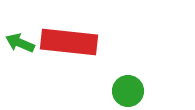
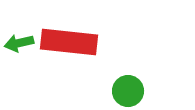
green arrow: moved 1 px left; rotated 36 degrees counterclockwise
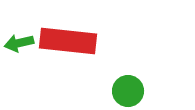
red rectangle: moved 1 px left, 1 px up
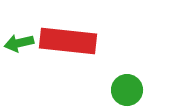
green circle: moved 1 px left, 1 px up
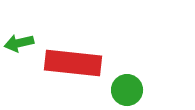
red rectangle: moved 5 px right, 22 px down
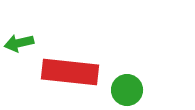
red rectangle: moved 3 px left, 9 px down
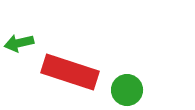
red rectangle: rotated 12 degrees clockwise
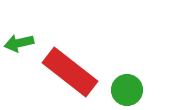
red rectangle: rotated 20 degrees clockwise
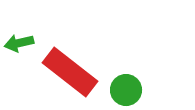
green circle: moved 1 px left
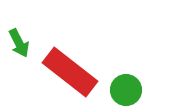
green arrow: rotated 104 degrees counterclockwise
